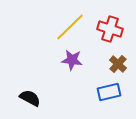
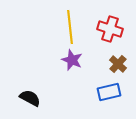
yellow line: rotated 52 degrees counterclockwise
purple star: rotated 15 degrees clockwise
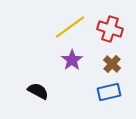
yellow line: rotated 60 degrees clockwise
purple star: rotated 15 degrees clockwise
brown cross: moved 6 px left
black semicircle: moved 8 px right, 7 px up
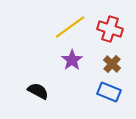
blue rectangle: rotated 35 degrees clockwise
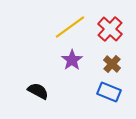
red cross: rotated 25 degrees clockwise
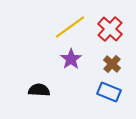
purple star: moved 1 px left, 1 px up
black semicircle: moved 1 px right, 1 px up; rotated 25 degrees counterclockwise
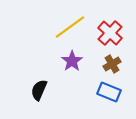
red cross: moved 4 px down
purple star: moved 1 px right, 2 px down
brown cross: rotated 18 degrees clockwise
black semicircle: rotated 70 degrees counterclockwise
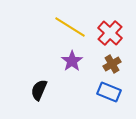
yellow line: rotated 68 degrees clockwise
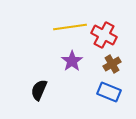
yellow line: rotated 40 degrees counterclockwise
red cross: moved 6 px left, 2 px down; rotated 15 degrees counterclockwise
